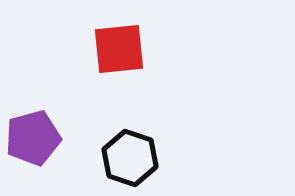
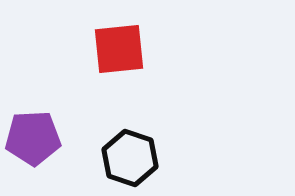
purple pentagon: rotated 12 degrees clockwise
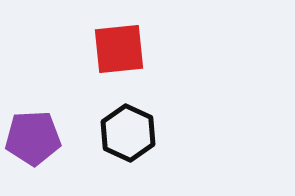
black hexagon: moved 2 px left, 25 px up; rotated 6 degrees clockwise
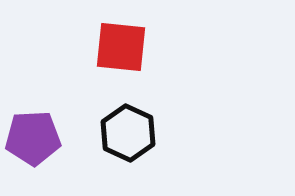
red square: moved 2 px right, 2 px up; rotated 12 degrees clockwise
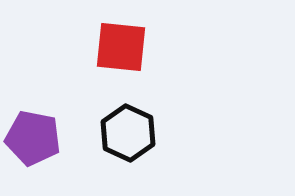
purple pentagon: rotated 14 degrees clockwise
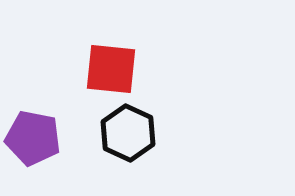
red square: moved 10 px left, 22 px down
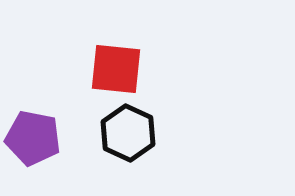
red square: moved 5 px right
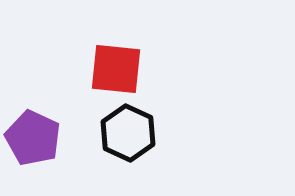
purple pentagon: rotated 14 degrees clockwise
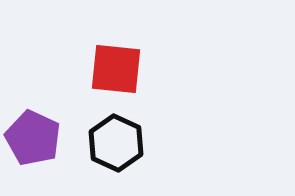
black hexagon: moved 12 px left, 10 px down
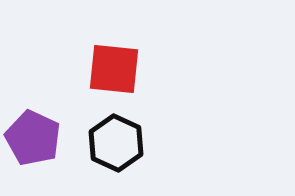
red square: moved 2 px left
